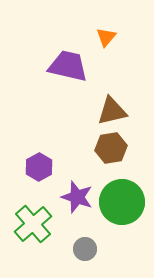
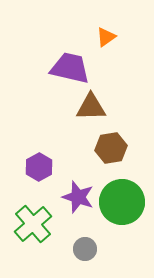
orange triangle: rotated 15 degrees clockwise
purple trapezoid: moved 2 px right, 2 px down
brown triangle: moved 21 px left, 4 px up; rotated 12 degrees clockwise
purple star: moved 1 px right
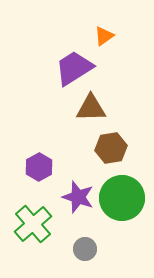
orange triangle: moved 2 px left, 1 px up
purple trapezoid: moved 4 px right; rotated 45 degrees counterclockwise
brown triangle: moved 1 px down
green circle: moved 4 px up
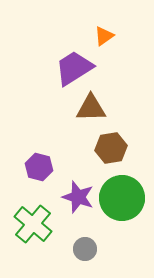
purple hexagon: rotated 16 degrees counterclockwise
green cross: rotated 9 degrees counterclockwise
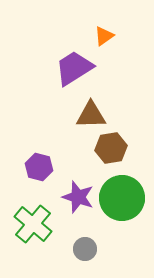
brown triangle: moved 7 px down
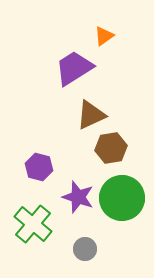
brown triangle: rotated 24 degrees counterclockwise
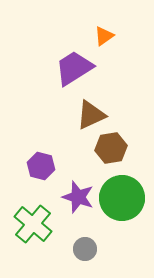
purple hexagon: moved 2 px right, 1 px up
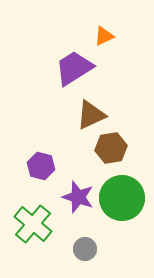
orange triangle: rotated 10 degrees clockwise
